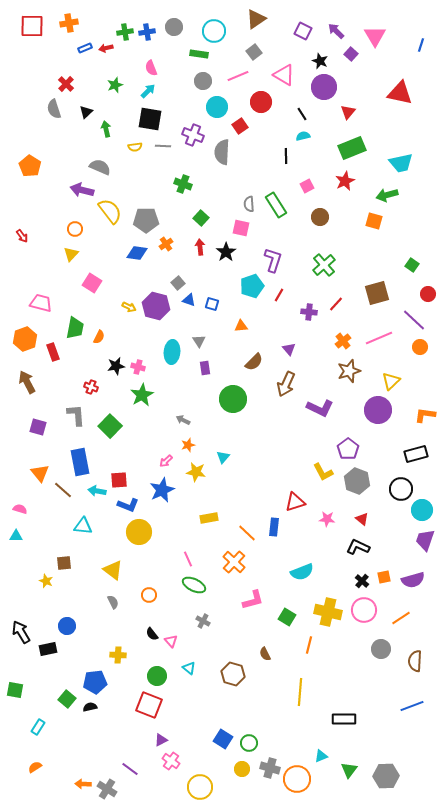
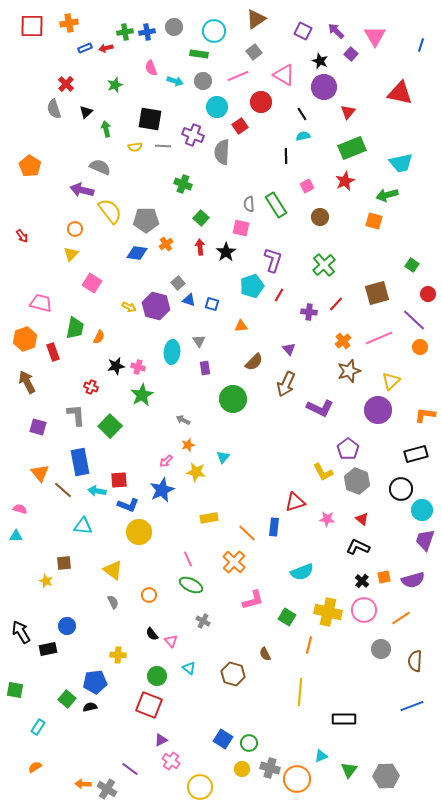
cyan arrow at (148, 91): moved 27 px right, 10 px up; rotated 63 degrees clockwise
green ellipse at (194, 585): moved 3 px left
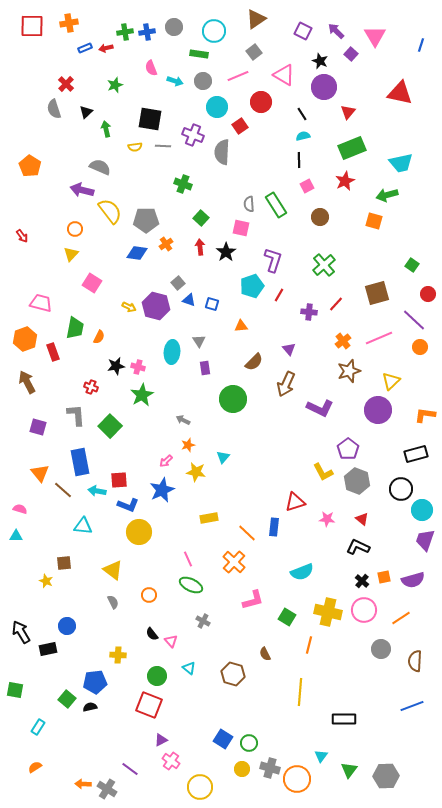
black line at (286, 156): moved 13 px right, 4 px down
cyan triangle at (321, 756): rotated 32 degrees counterclockwise
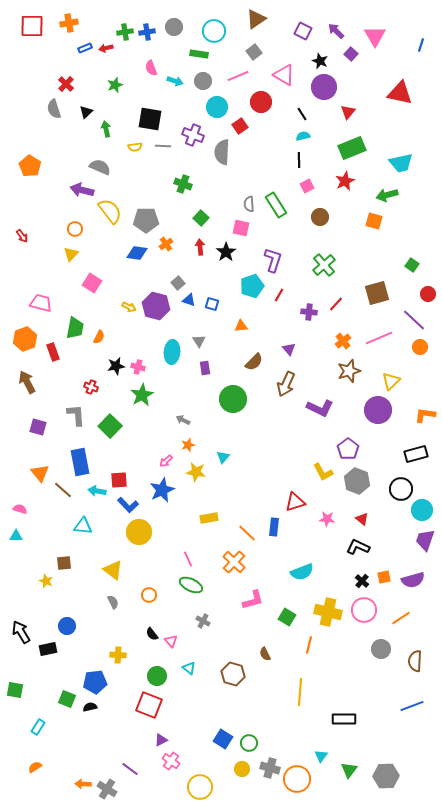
blue L-shape at (128, 505): rotated 25 degrees clockwise
green square at (67, 699): rotated 18 degrees counterclockwise
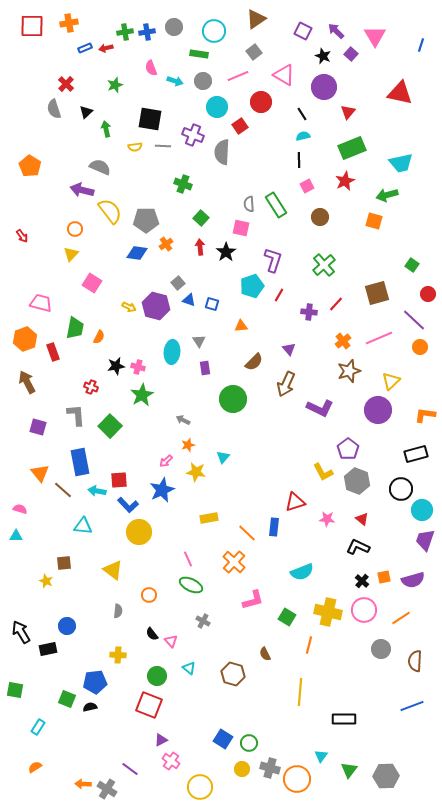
black star at (320, 61): moved 3 px right, 5 px up
gray semicircle at (113, 602): moved 5 px right, 9 px down; rotated 32 degrees clockwise
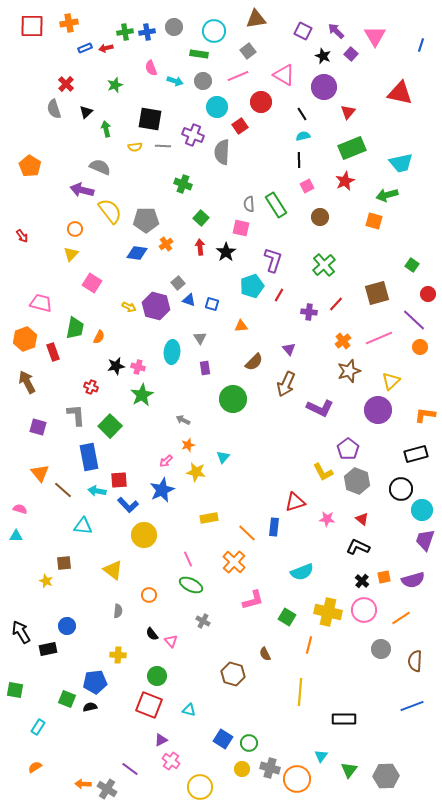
brown triangle at (256, 19): rotated 25 degrees clockwise
gray square at (254, 52): moved 6 px left, 1 px up
gray triangle at (199, 341): moved 1 px right, 3 px up
blue rectangle at (80, 462): moved 9 px right, 5 px up
yellow circle at (139, 532): moved 5 px right, 3 px down
cyan triangle at (189, 668): moved 42 px down; rotated 24 degrees counterclockwise
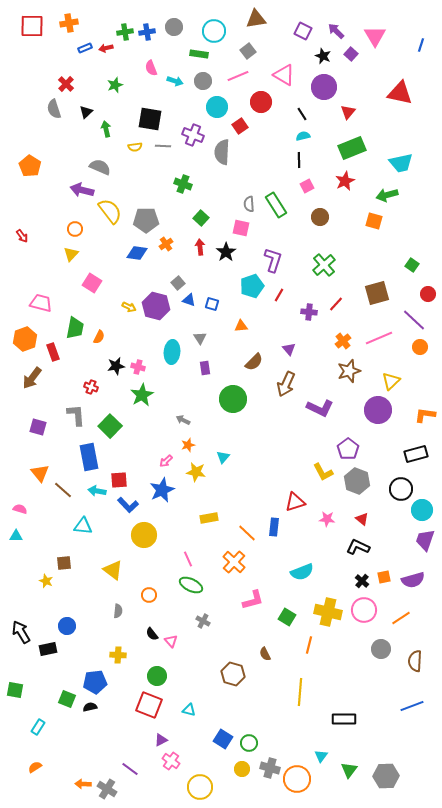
brown arrow at (27, 382): moved 5 px right, 4 px up; rotated 115 degrees counterclockwise
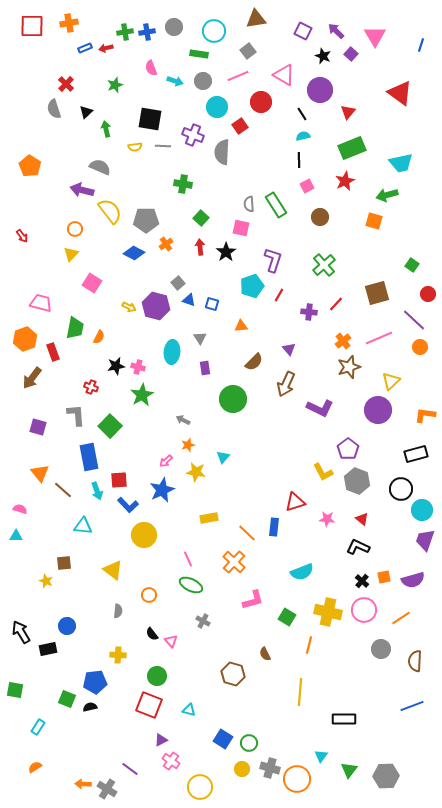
purple circle at (324, 87): moved 4 px left, 3 px down
red triangle at (400, 93): rotated 24 degrees clockwise
green cross at (183, 184): rotated 12 degrees counterclockwise
blue diamond at (137, 253): moved 3 px left; rotated 20 degrees clockwise
brown star at (349, 371): moved 4 px up
cyan arrow at (97, 491): rotated 120 degrees counterclockwise
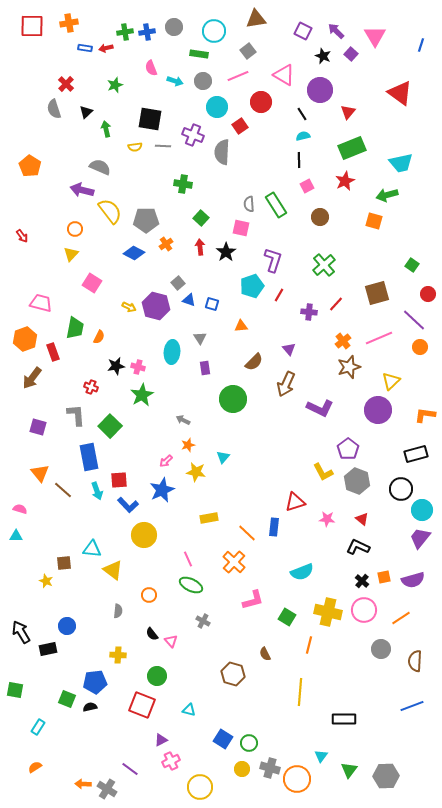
blue rectangle at (85, 48): rotated 32 degrees clockwise
cyan triangle at (83, 526): moved 9 px right, 23 px down
purple trapezoid at (425, 540): moved 5 px left, 2 px up; rotated 20 degrees clockwise
red square at (149, 705): moved 7 px left
pink cross at (171, 761): rotated 30 degrees clockwise
